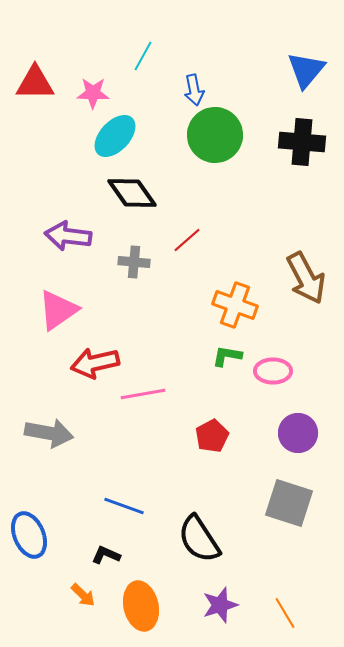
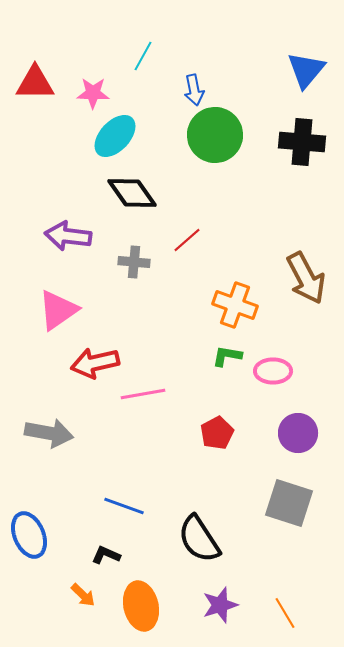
red pentagon: moved 5 px right, 3 px up
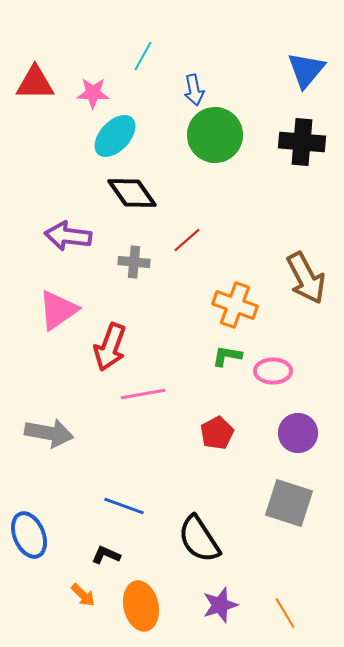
red arrow: moved 15 px right, 16 px up; rotated 57 degrees counterclockwise
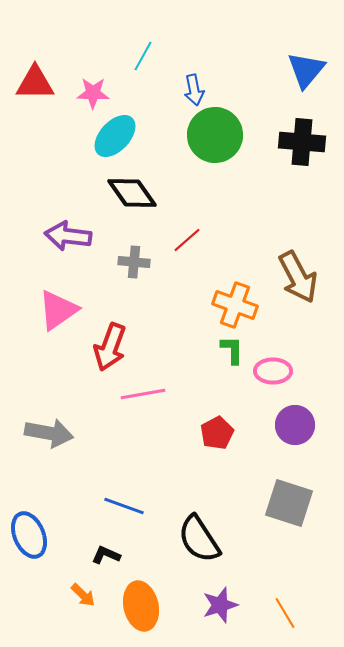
brown arrow: moved 8 px left, 1 px up
green L-shape: moved 5 px right, 6 px up; rotated 80 degrees clockwise
purple circle: moved 3 px left, 8 px up
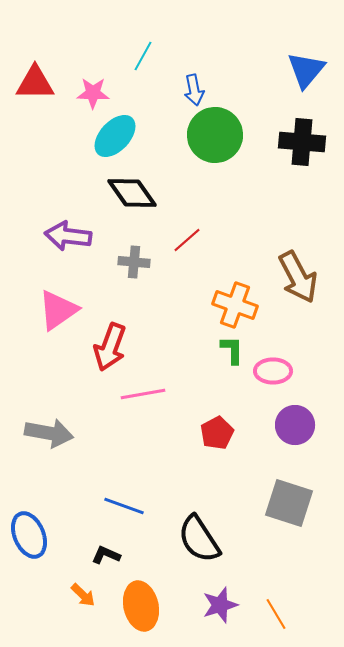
orange line: moved 9 px left, 1 px down
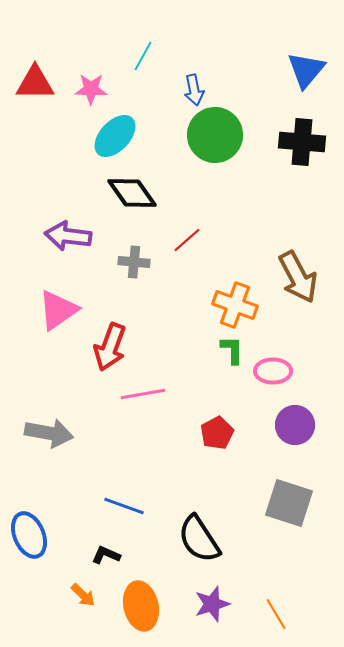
pink star: moved 2 px left, 4 px up
purple star: moved 8 px left, 1 px up
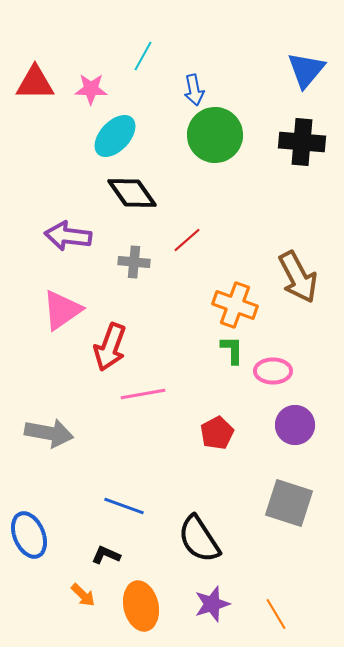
pink triangle: moved 4 px right
